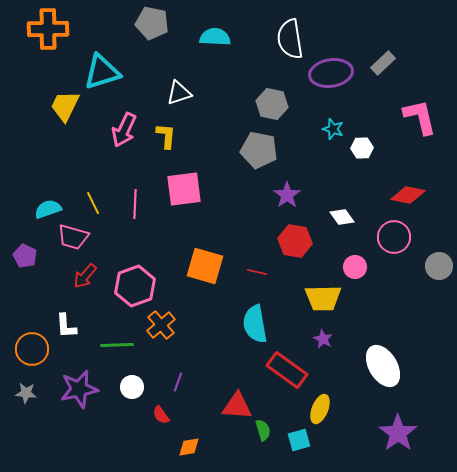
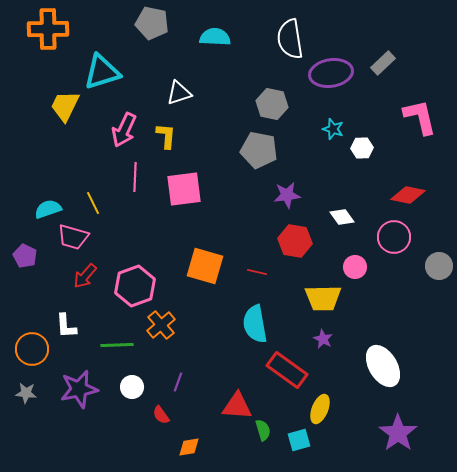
purple star at (287, 195): rotated 28 degrees clockwise
pink line at (135, 204): moved 27 px up
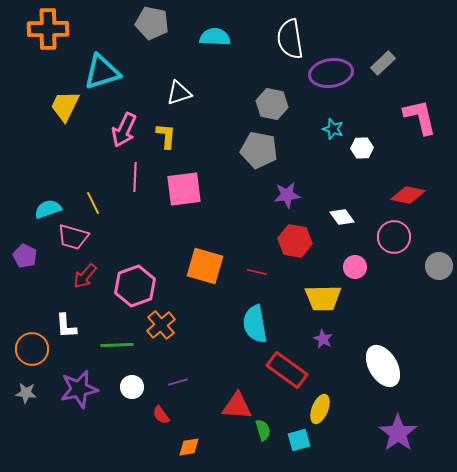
purple line at (178, 382): rotated 54 degrees clockwise
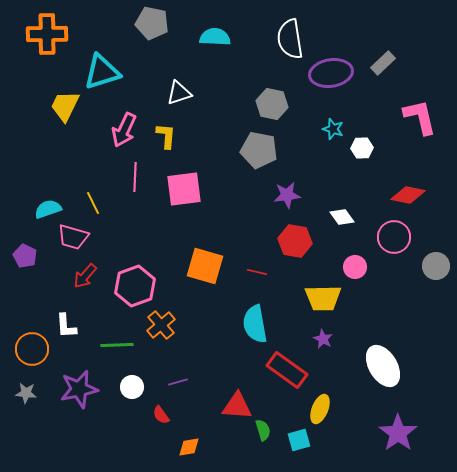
orange cross at (48, 29): moved 1 px left, 5 px down
gray circle at (439, 266): moved 3 px left
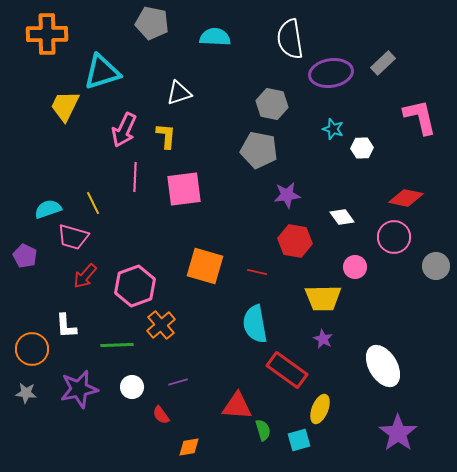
red diamond at (408, 195): moved 2 px left, 3 px down
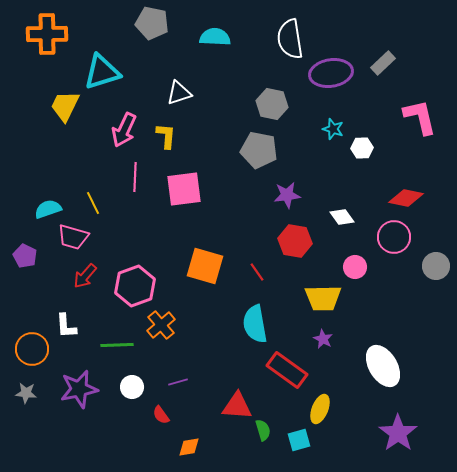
red line at (257, 272): rotated 42 degrees clockwise
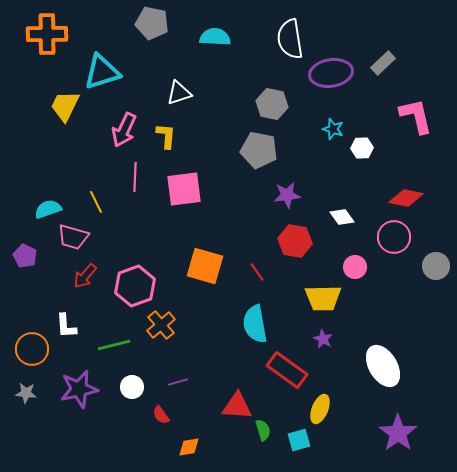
pink L-shape at (420, 117): moved 4 px left, 1 px up
yellow line at (93, 203): moved 3 px right, 1 px up
green line at (117, 345): moved 3 px left; rotated 12 degrees counterclockwise
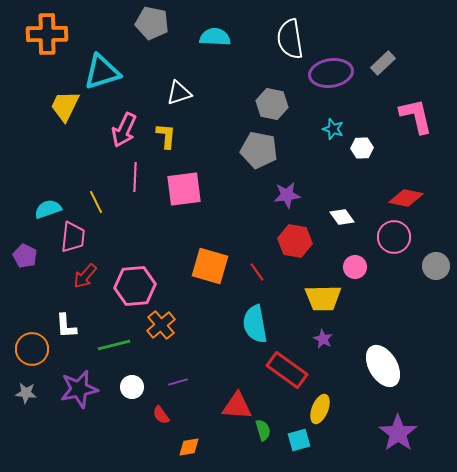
pink trapezoid at (73, 237): rotated 100 degrees counterclockwise
orange square at (205, 266): moved 5 px right
pink hexagon at (135, 286): rotated 15 degrees clockwise
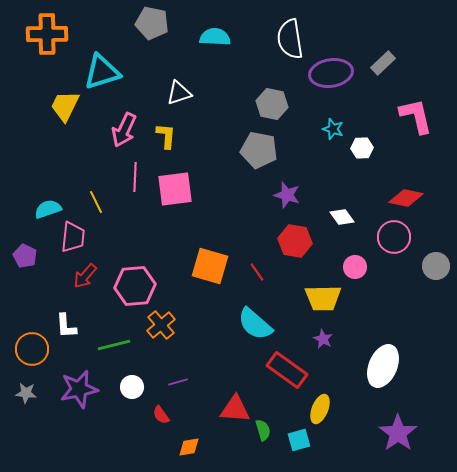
pink square at (184, 189): moved 9 px left
purple star at (287, 195): rotated 24 degrees clockwise
cyan semicircle at (255, 324): rotated 39 degrees counterclockwise
white ellipse at (383, 366): rotated 54 degrees clockwise
red triangle at (237, 406): moved 2 px left, 3 px down
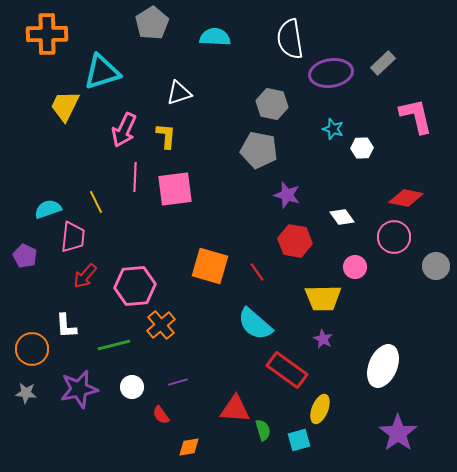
gray pentagon at (152, 23): rotated 28 degrees clockwise
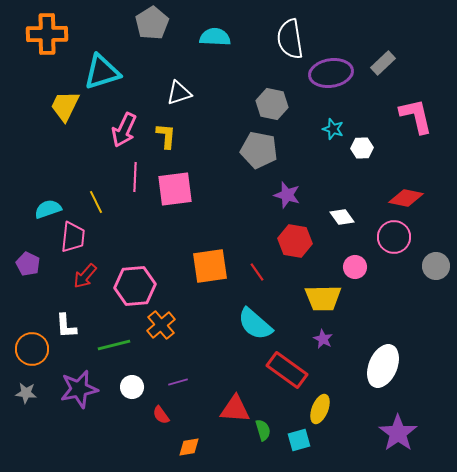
purple pentagon at (25, 256): moved 3 px right, 8 px down
orange square at (210, 266): rotated 24 degrees counterclockwise
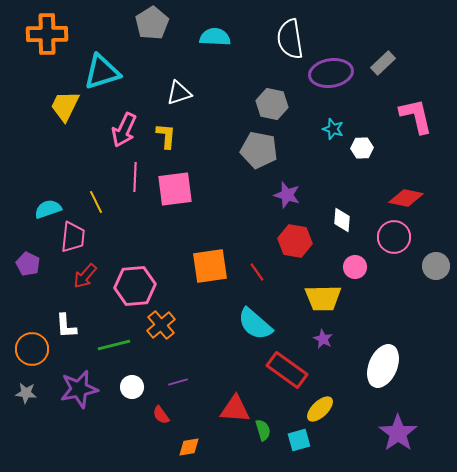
white diamond at (342, 217): moved 3 px down; rotated 40 degrees clockwise
yellow ellipse at (320, 409): rotated 24 degrees clockwise
